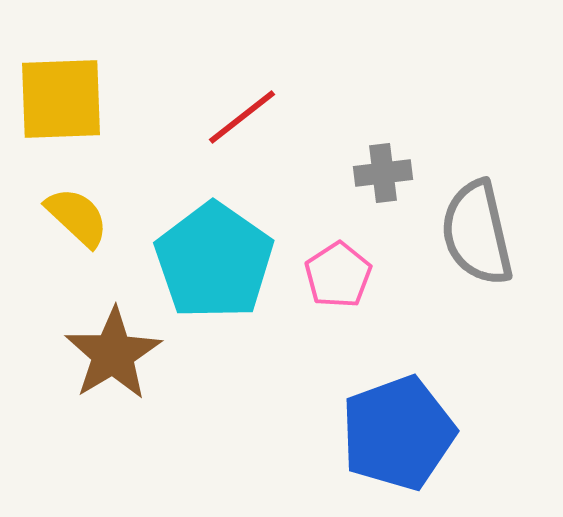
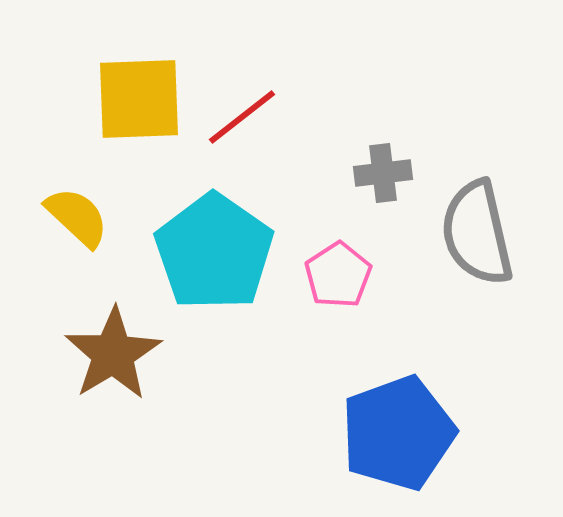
yellow square: moved 78 px right
cyan pentagon: moved 9 px up
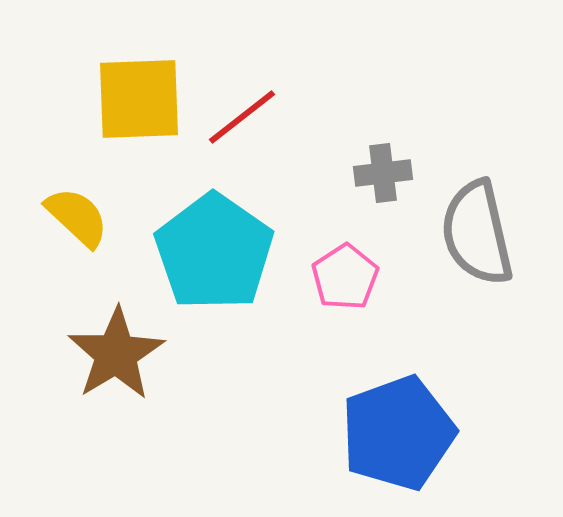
pink pentagon: moved 7 px right, 2 px down
brown star: moved 3 px right
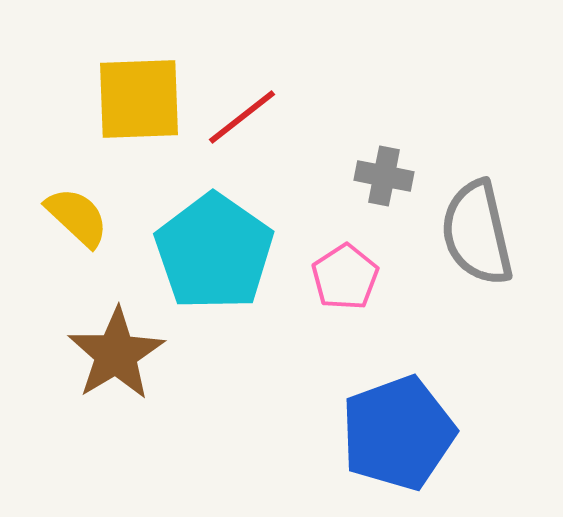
gray cross: moved 1 px right, 3 px down; rotated 18 degrees clockwise
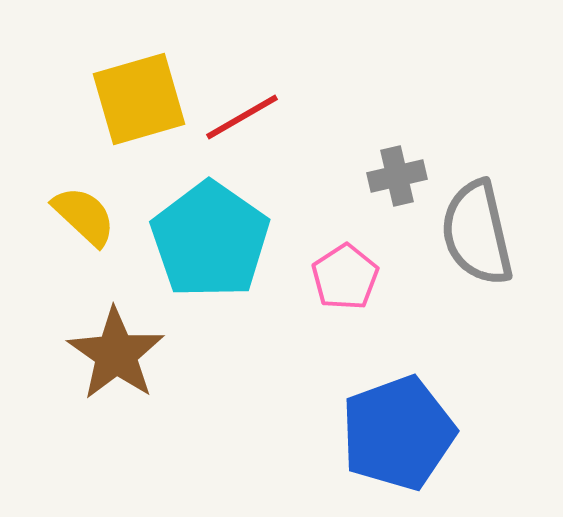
yellow square: rotated 14 degrees counterclockwise
red line: rotated 8 degrees clockwise
gray cross: moved 13 px right; rotated 24 degrees counterclockwise
yellow semicircle: moved 7 px right, 1 px up
cyan pentagon: moved 4 px left, 12 px up
brown star: rotated 6 degrees counterclockwise
